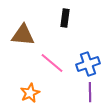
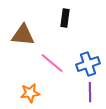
orange star: rotated 18 degrees clockwise
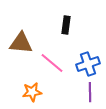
black rectangle: moved 1 px right, 7 px down
brown triangle: moved 2 px left, 8 px down
orange star: moved 2 px right, 1 px up
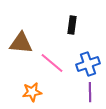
black rectangle: moved 6 px right
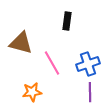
black rectangle: moved 5 px left, 4 px up
brown triangle: rotated 10 degrees clockwise
pink line: rotated 20 degrees clockwise
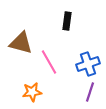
pink line: moved 3 px left, 1 px up
purple line: rotated 18 degrees clockwise
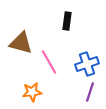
blue cross: moved 1 px left
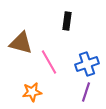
purple line: moved 4 px left
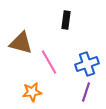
black rectangle: moved 1 px left, 1 px up
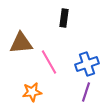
black rectangle: moved 2 px left, 2 px up
brown triangle: rotated 20 degrees counterclockwise
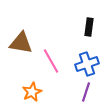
black rectangle: moved 25 px right, 9 px down
brown triangle: rotated 15 degrees clockwise
pink line: moved 2 px right, 1 px up
orange star: rotated 18 degrees counterclockwise
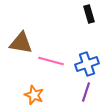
black rectangle: moved 13 px up; rotated 24 degrees counterclockwise
pink line: rotated 45 degrees counterclockwise
orange star: moved 2 px right, 3 px down; rotated 24 degrees counterclockwise
